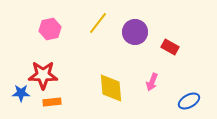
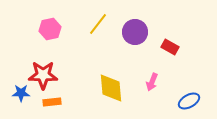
yellow line: moved 1 px down
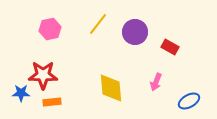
pink arrow: moved 4 px right
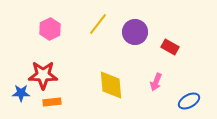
pink hexagon: rotated 15 degrees counterclockwise
yellow diamond: moved 3 px up
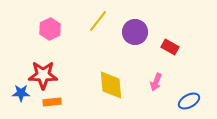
yellow line: moved 3 px up
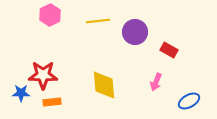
yellow line: rotated 45 degrees clockwise
pink hexagon: moved 14 px up
red rectangle: moved 1 px left, 3 px down
yellow diamond: moved 7 px left
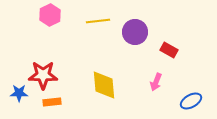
blue star: moved 2 px left
blue ellipse: moved 2 px right
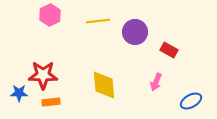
orange rectangle: moved 1 px left
